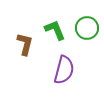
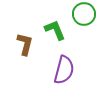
green circle: moved 3 px left, 14 px up
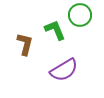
green circle: moved 4 px left, 1 px down
purple semicircle: rotated 44 degrees clockwise
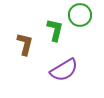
green L-shape: rotated 35 degrees clockwise
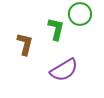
green circle: moved 1 px up
green L-shape: moved 1 px right, 1 px up
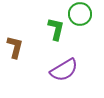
brown L-shape: moved 10 px left, 3 px down
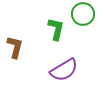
green circle: moved 3 px right
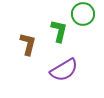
green L-shape: moved 3 px right, 2 px down
brown L-shape: moved 13 px right, 3 px up
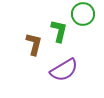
brown L-shape: moved 6 px right
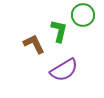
green circle: moved 1 px down
brown L-shape: rotated 40 degrees counterclockwise
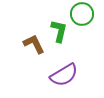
green circle: moved 1 px left, 1 px up
purple semicircle: moved 5 px down
